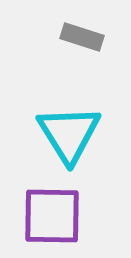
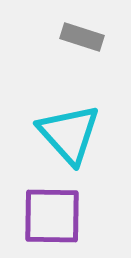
cyan triangle: rotated 10 degrees counterclockwise
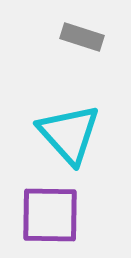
purple square: moved 2 px left, 1 px up
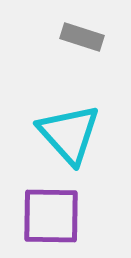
purple square: moved 1 px right, 1 px down
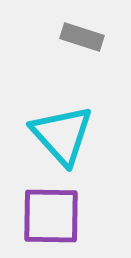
cyan triangle: moved 7 px left, 1 px down
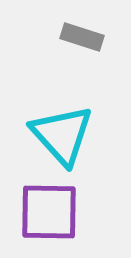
purple square: moved 2 px left, 4 px up
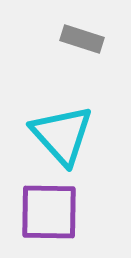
gray rectangle: moved 2 px down
